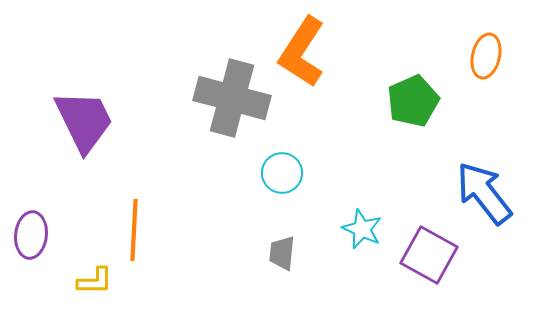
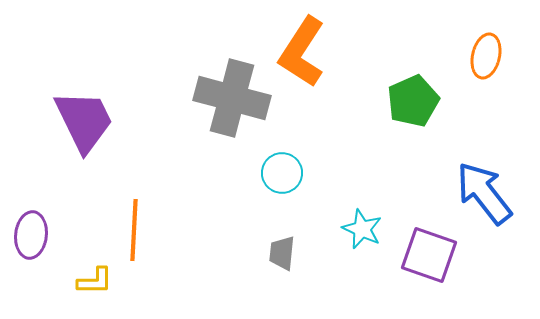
purple square: rotated 10 degrees counterclockwise
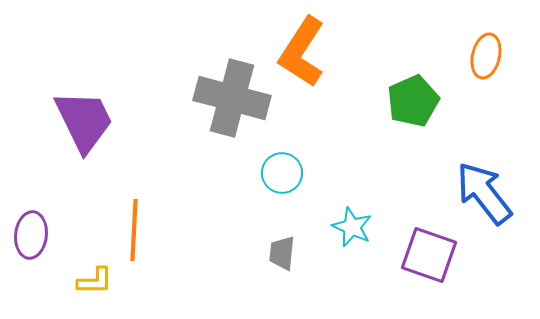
cyan star: moved 10 px left, 2 px up
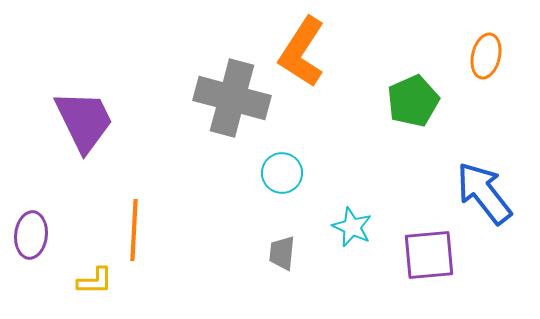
purple square: rotated 24 degrees counterclockwise
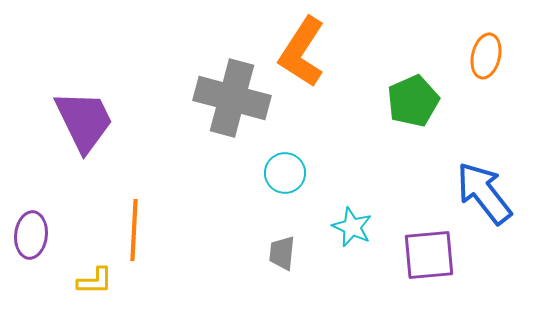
cyan circle: moved 3 px right
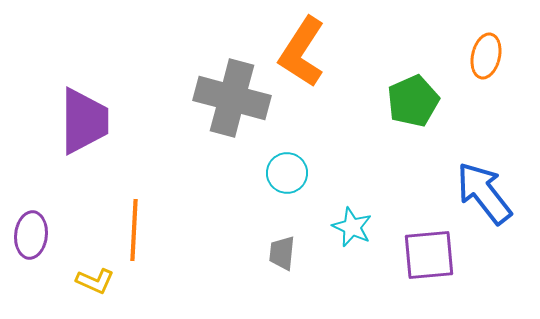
purple trapezoid: rotated 26 degrees clockwise
cyan circle: moved 2 px right
yellow L-shape: rotated 24 degrees clockwise
